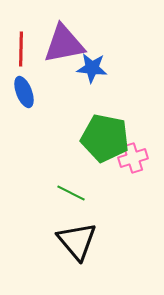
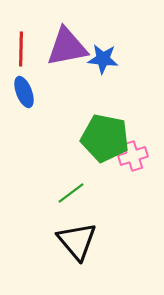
purple triangle: moved 3 px right, 3 px down
blue star: moved 11 px right, 9 px up
pink cross: moved 2 px up
green line: rotated 64 degrees counterclockwise
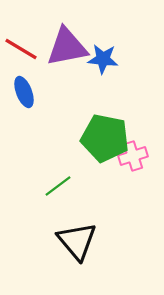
red line: rotated 60 degrees counterclockwise
green line: moved 13 px left, 7 px up
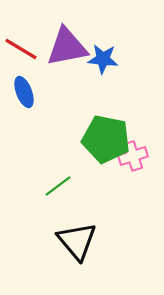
green pentagon: moved 1 px right, 1 px down
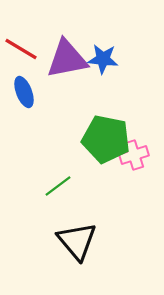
purple triangle: moved 12 px down
pink cross: moved 1 px right, 1 px up
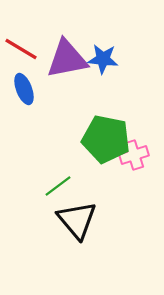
blue ellipse: moved 3 px up
black triangle: moved 21 px up
